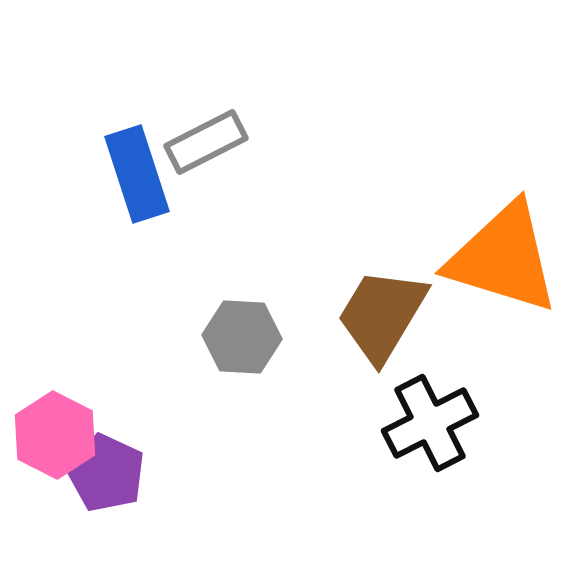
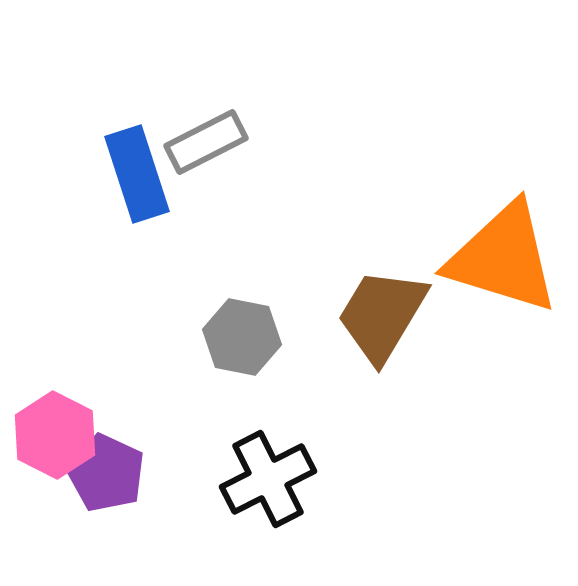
gray hexagon: rotated 8 degrees clockwise
black cross: moved 162 px left, 56 px down
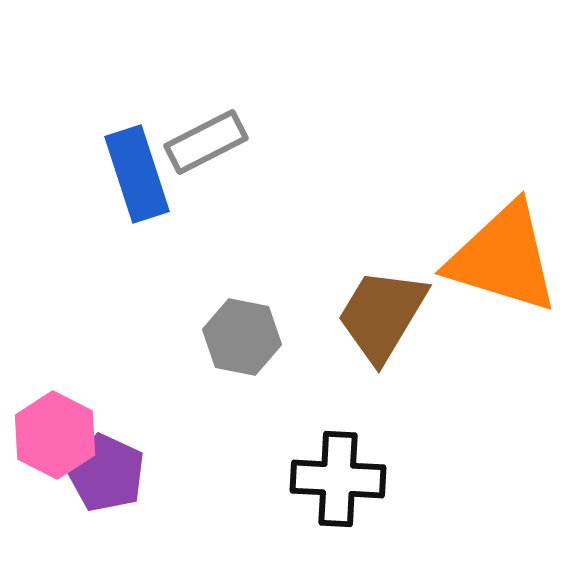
black cross: moved 70 px right; rotated 30 degrees clockwise
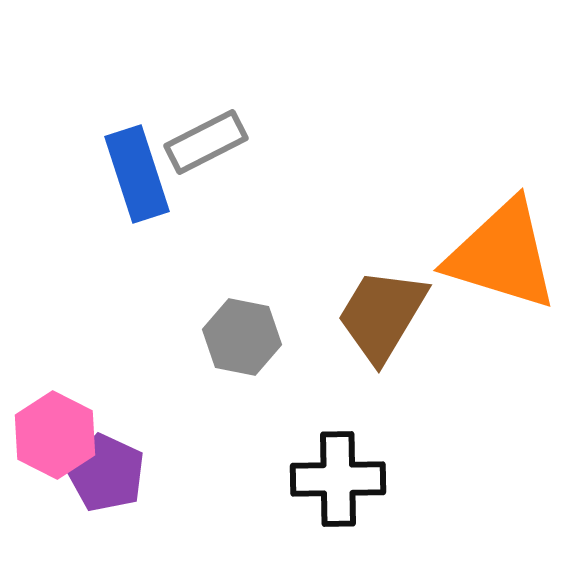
orange triangle: moved 1 px left, 3 px up
black cross: rotated 4 degrees counterclockwise
